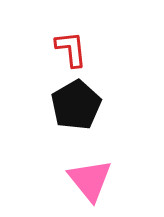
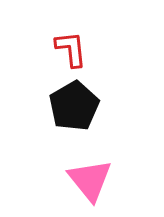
black pentagon: moved 2 px left, 1 px down
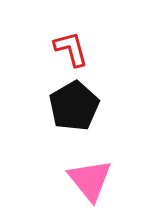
red L-shape: rotated 9 degrees counterclockwise
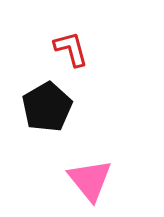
black pentagon: moved 27 px left, 1 px down
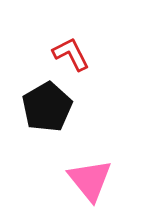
red L-shape: moved 5 px down; rotated 12 degrees counterclockwise
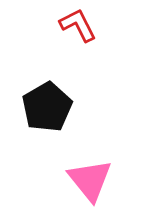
red L-shape: moved 7 px right, 29 px up
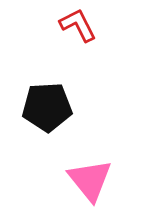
black pentagon: rotated 27 degrees clockwise
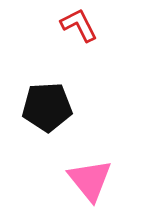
red L-shape: moved 1 px right
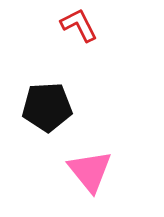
pink triangle: moved 9 px up
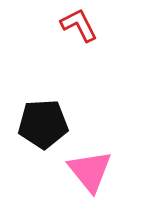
black pentagon: moved 4 px left, 17 px down
